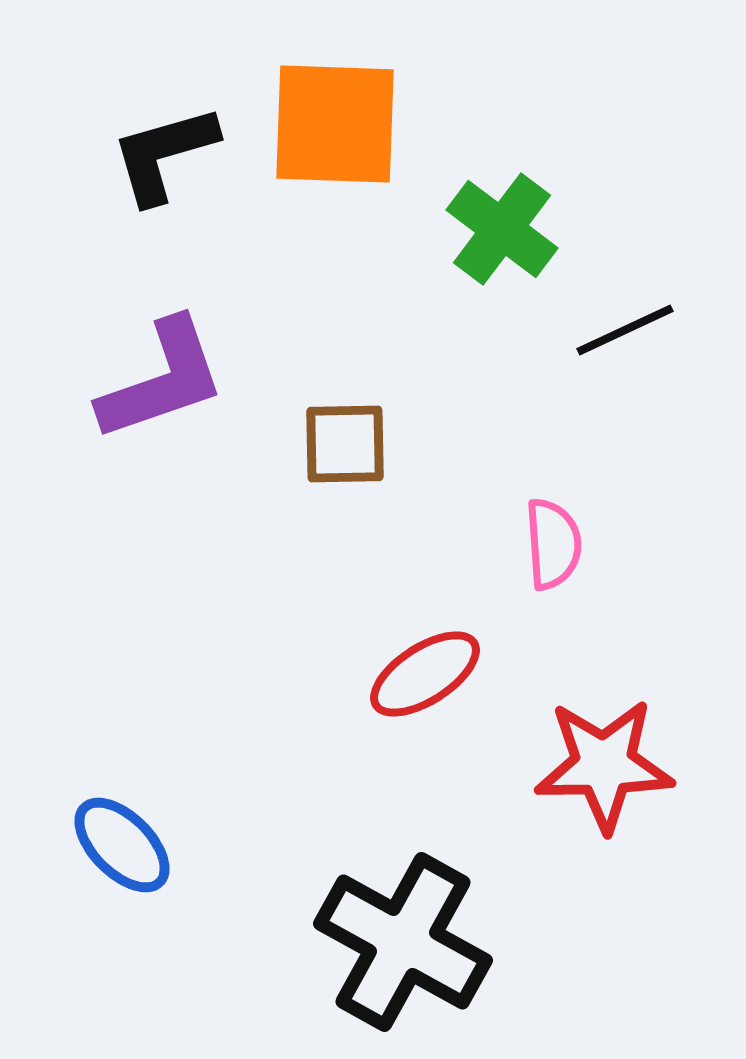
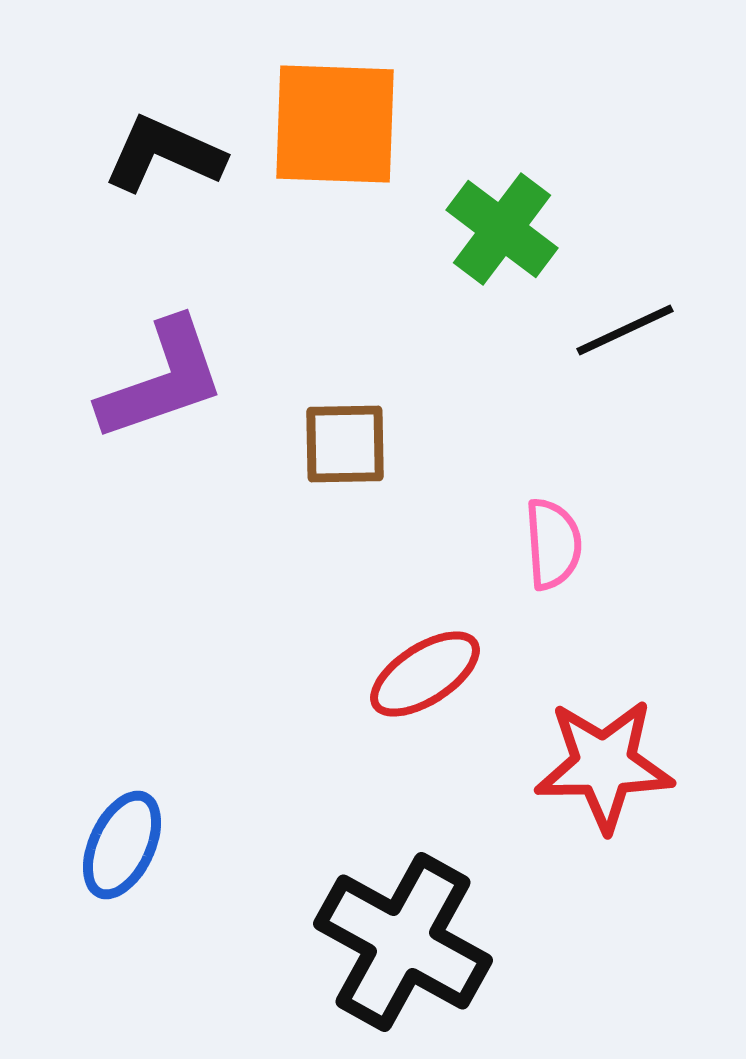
black L-shape: rotated 40 degrees clockwise
blue ellipse: rotated 70 degrees clockwise
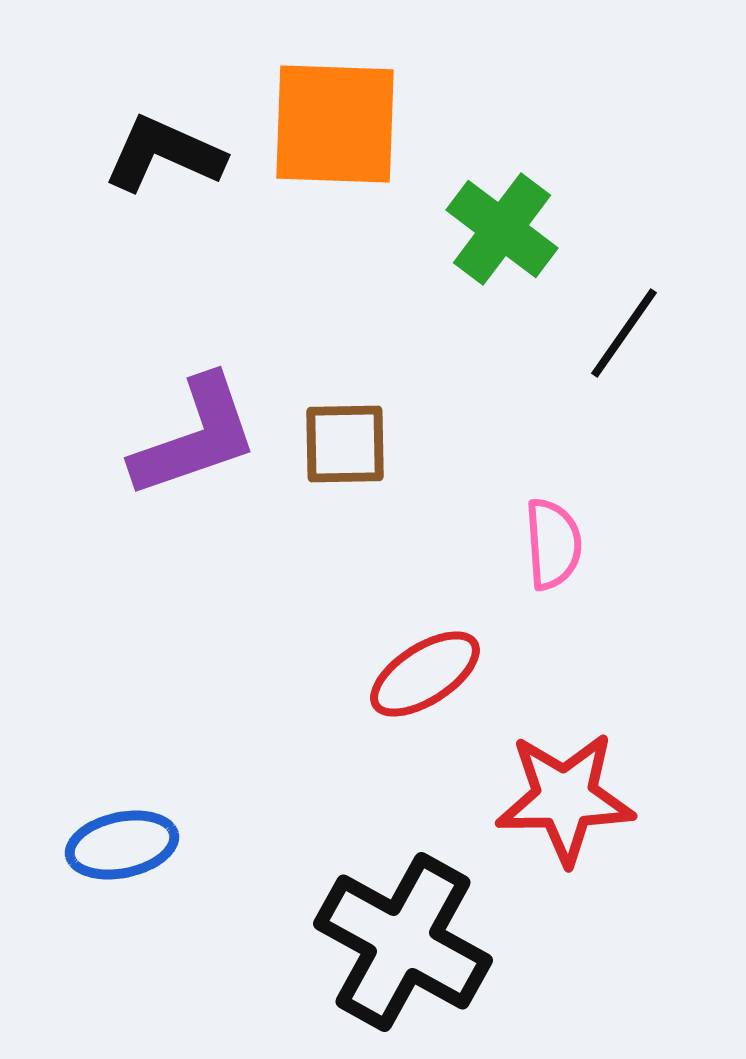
black line: moved 1 px left, 3 px down; rotated 30 degrees counterclockwise
purple L-shape: moved 33 px right, 57 px down
red star: moved 39 px left, 33 px down
blue ellipse: rotated 53 degrees clockwise
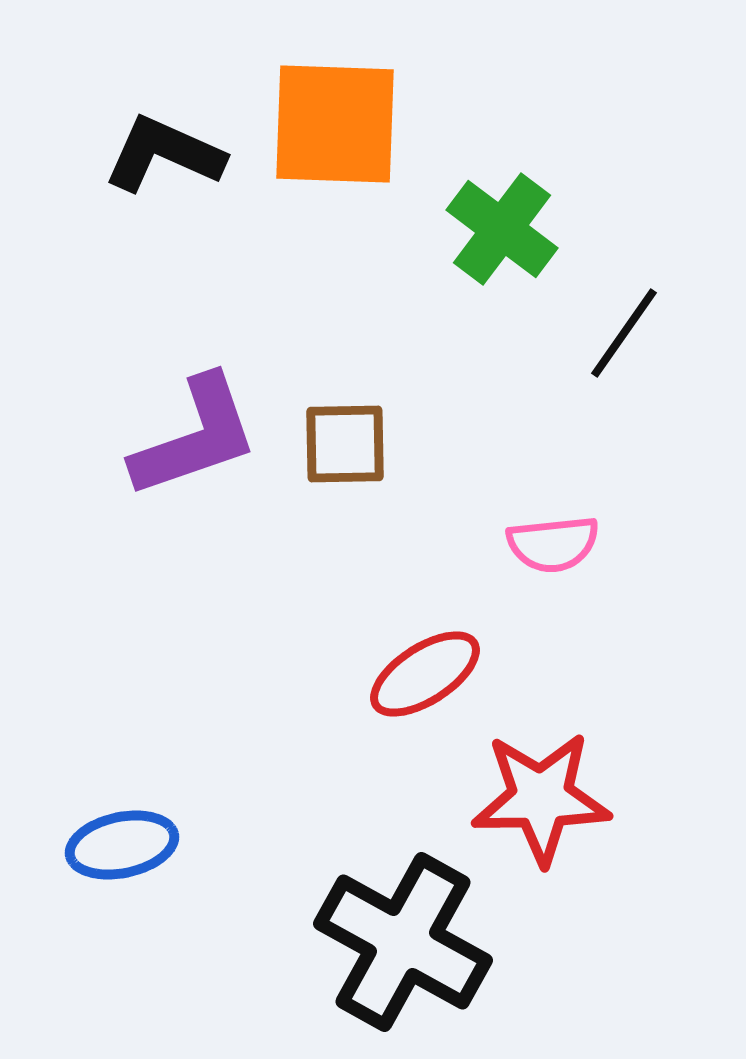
pink semicircle: rotated 88 degrees clockwise
red star: moved 24 px left
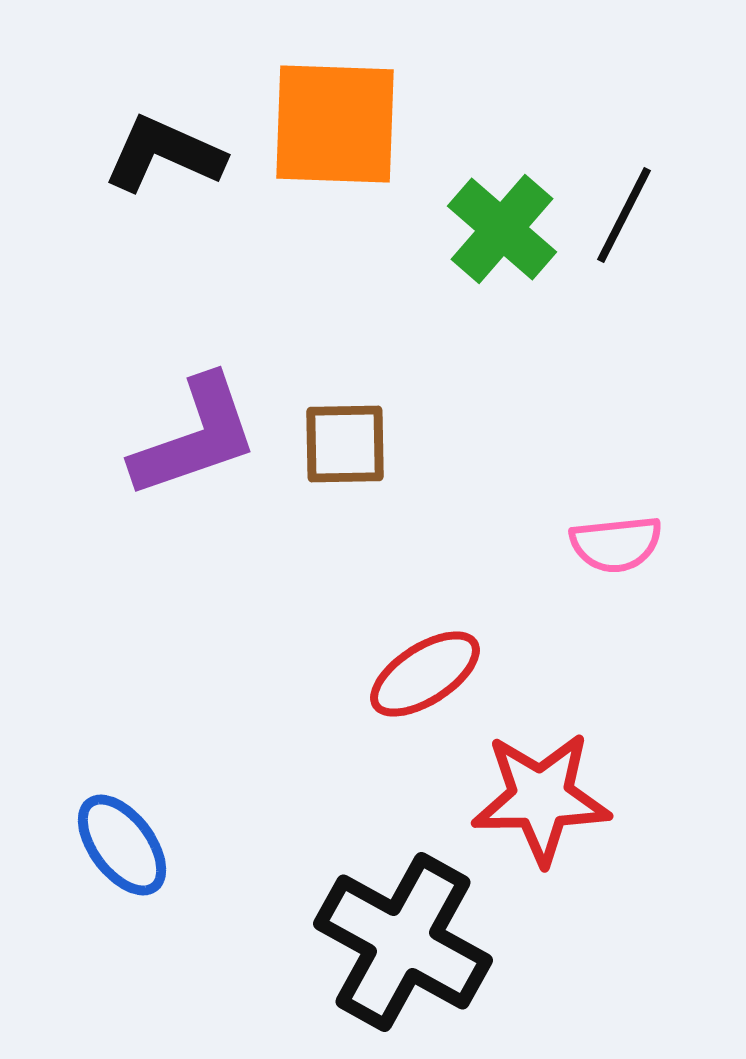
green cross: rotated 4 degrees clockwise
black line: moved 118 px up; rotated 8 degrees counterclockwise
pink semicircle: moved 63 px right
blue ellipse: rotated 65 degrees clockwise
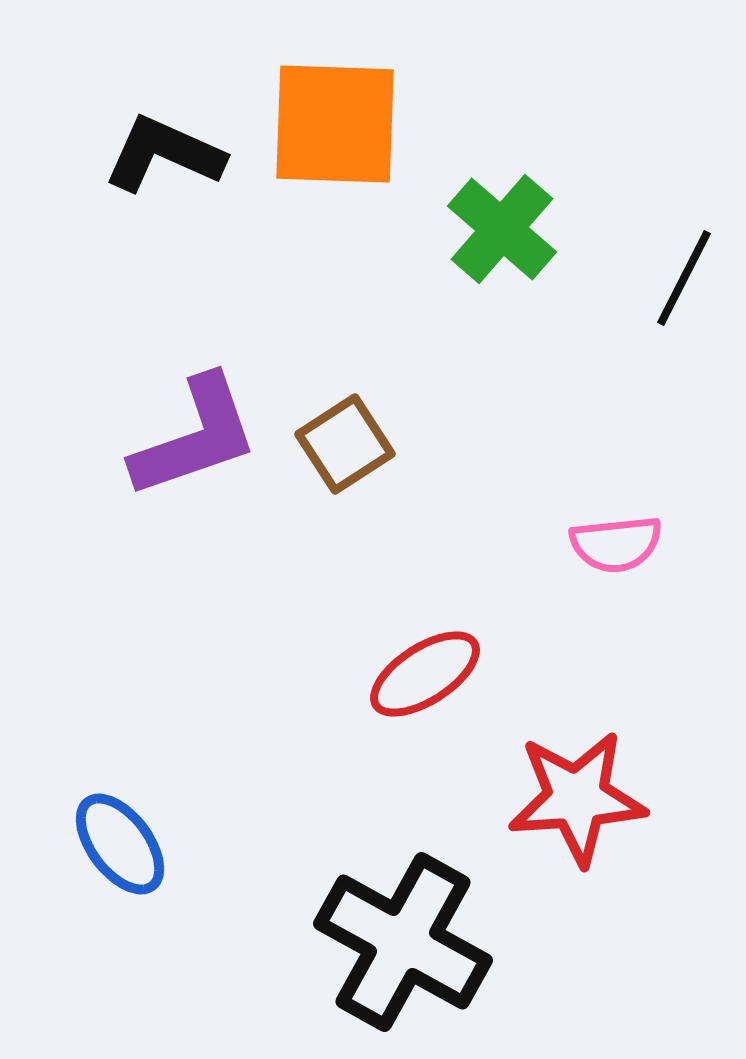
black line: moved 60 px right, 63 px down
brown square: rotated 32 degrees counterclockwise
red star: moved 36 px right; rotated 3 degrees counterclockwise
blue ellipse: moved 2 px left, 1 px up
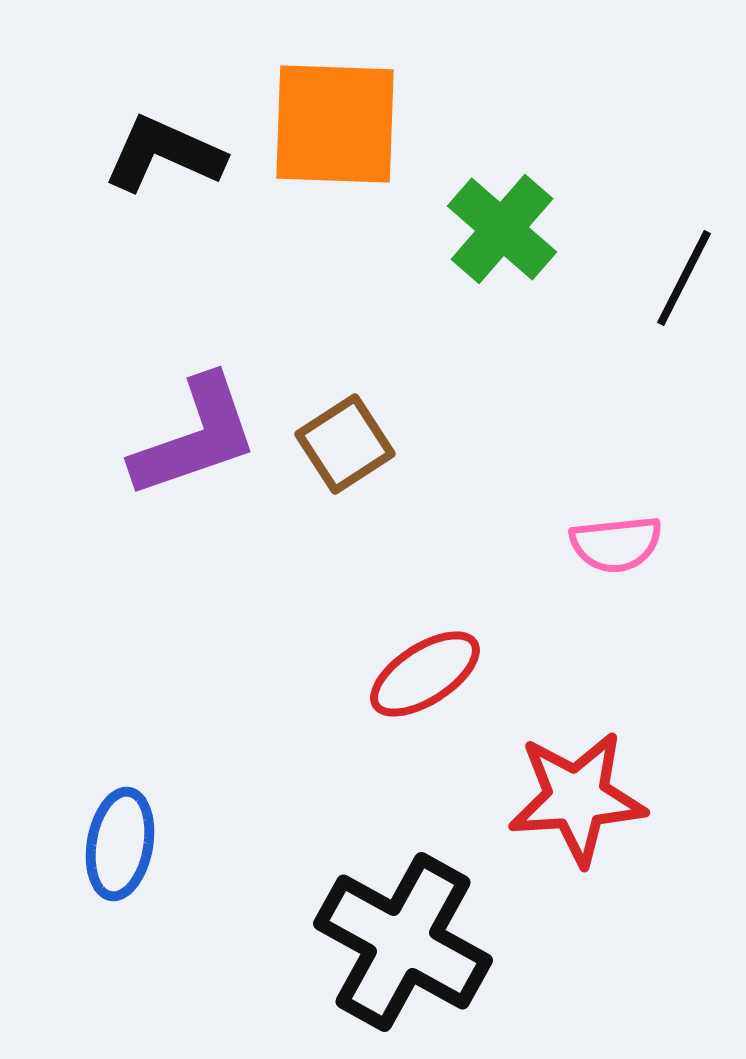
blue ellipse: rotated 47 degrees clockwise
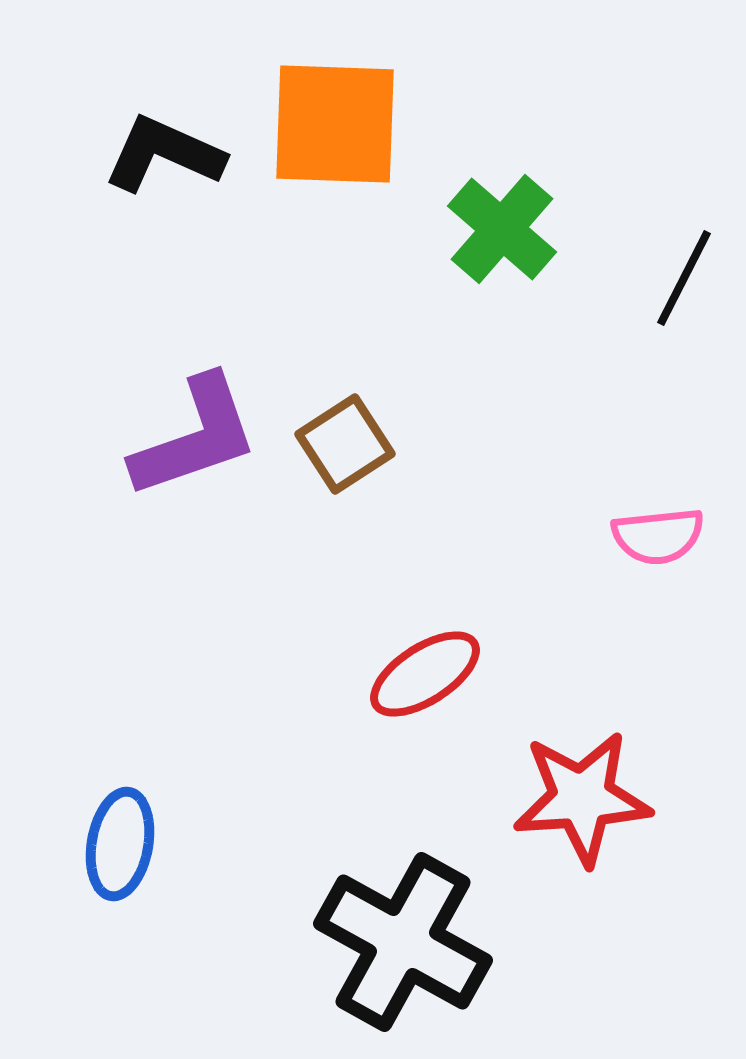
pink semicircle: moved 42 px right, 8 px up
red star: moved 5 px right
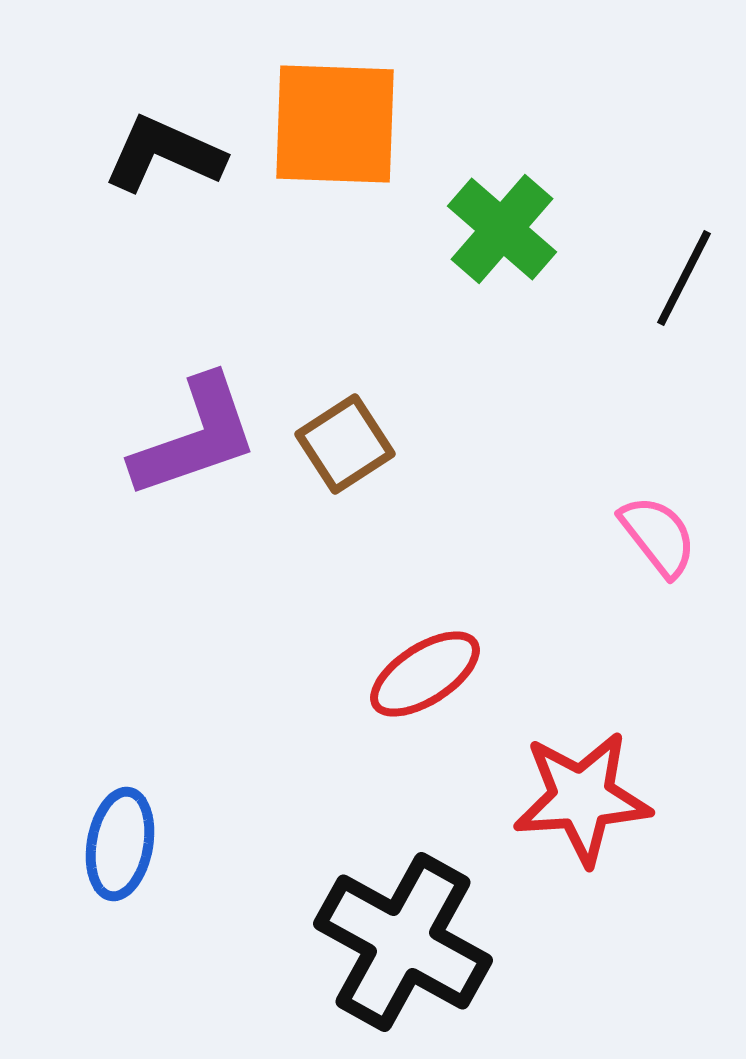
pink semicircle: rotated 122 degrees counterclockwise
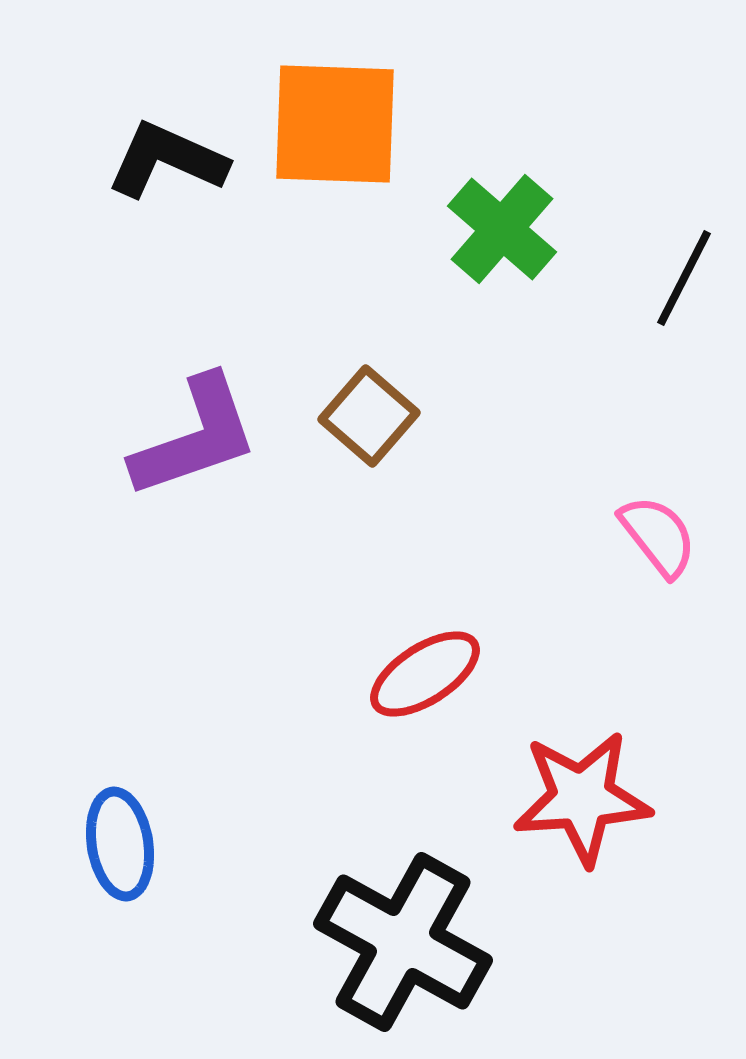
black L-shape: moved 3 px right, 6 px down
brown square: moved 24 px right, 28 px up; rotated 16 degrees counterclockwise
blue ellipse: rotated 19 degrees counterclockwise
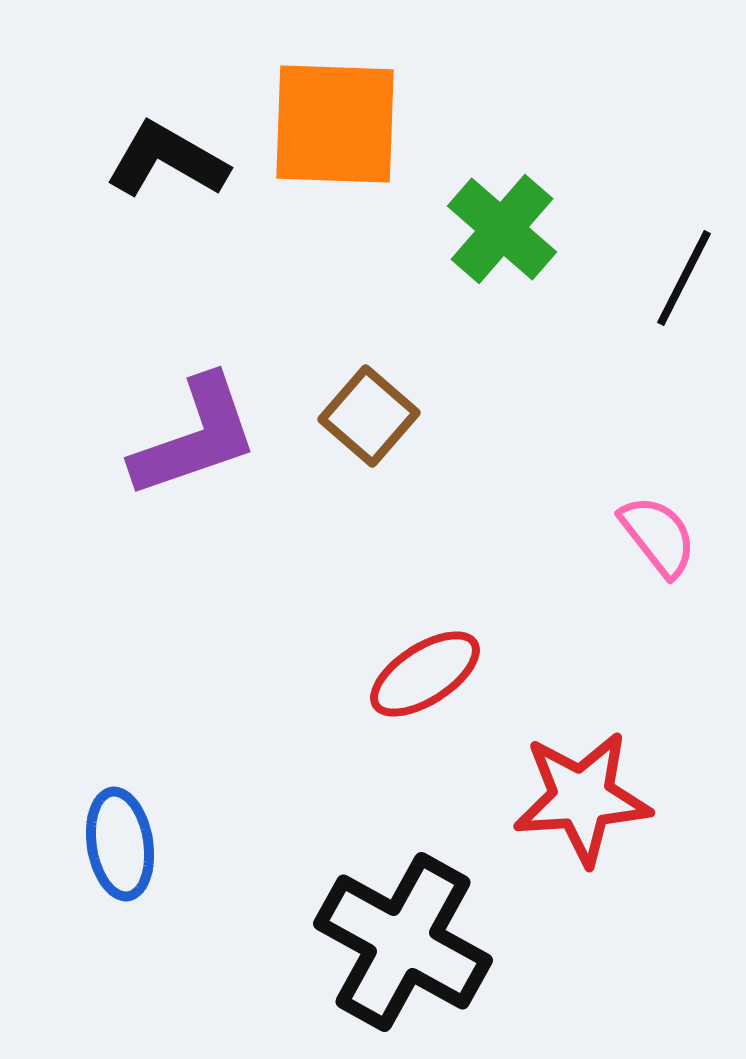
black L-shape: rotated 6 degrees clockwise
